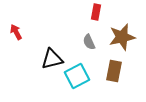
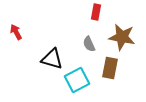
brown star: rotated 24 degrees clockwise
gray semicircle: moved 2 px down
black triangle: rotated 30 degrees clockwise
brown rectangle: moved 4 px left, 3 px up
cyan square: moved 4 px down
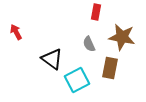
black triangle: rotated 20 degrees clockwise
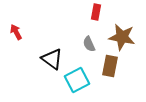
brown rectangle: moved 2 px up
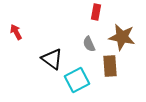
brown rectangle: rotated 15 degrees counterclockwise
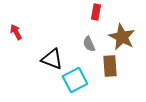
brown star: rotated 16 degrees clockwise
black triangle: rotated 15 degrees counterclockwise
cyan square: moved 2 px left
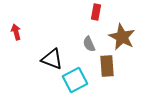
red arrow: rotated 14 degrees clockwise
brown rectangle: moved 3 px left
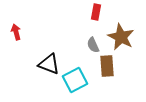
brown star: moved 1 px left
gray semicircle: moved 4 px right, 1 px down
black triangle: moved 3 px left, 5 px down
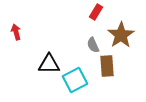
red rectangle: rotated 21 degrees clockwise
brown star: moved 2 px up; rotated 12 degrees clockwise
black triangle: rotated 20 degrees counterclockwise
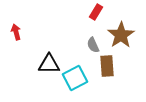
cyan square: moved 2 px up
